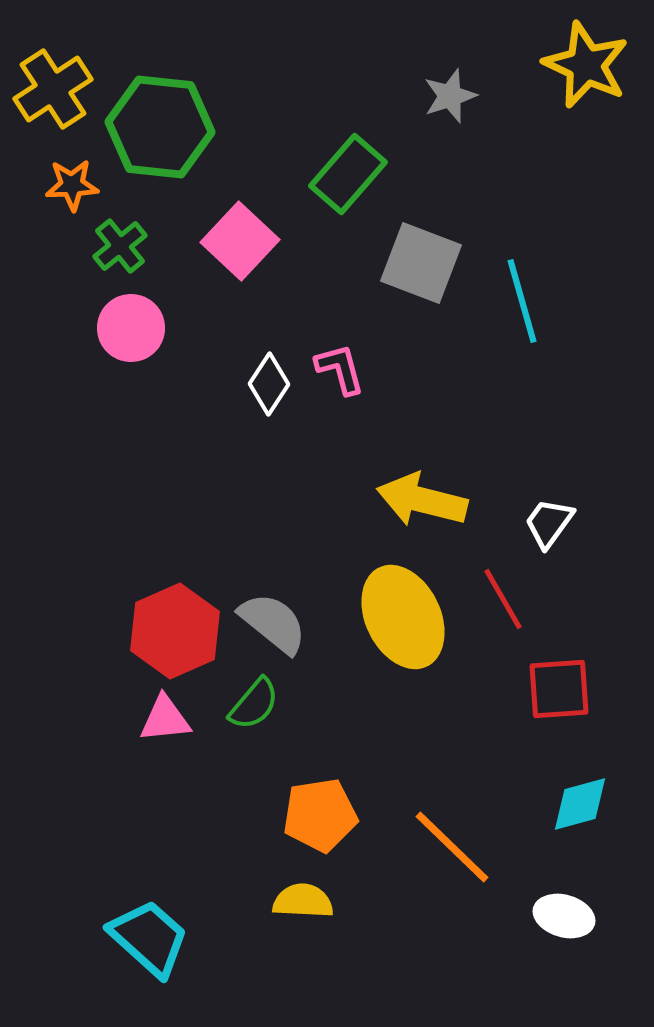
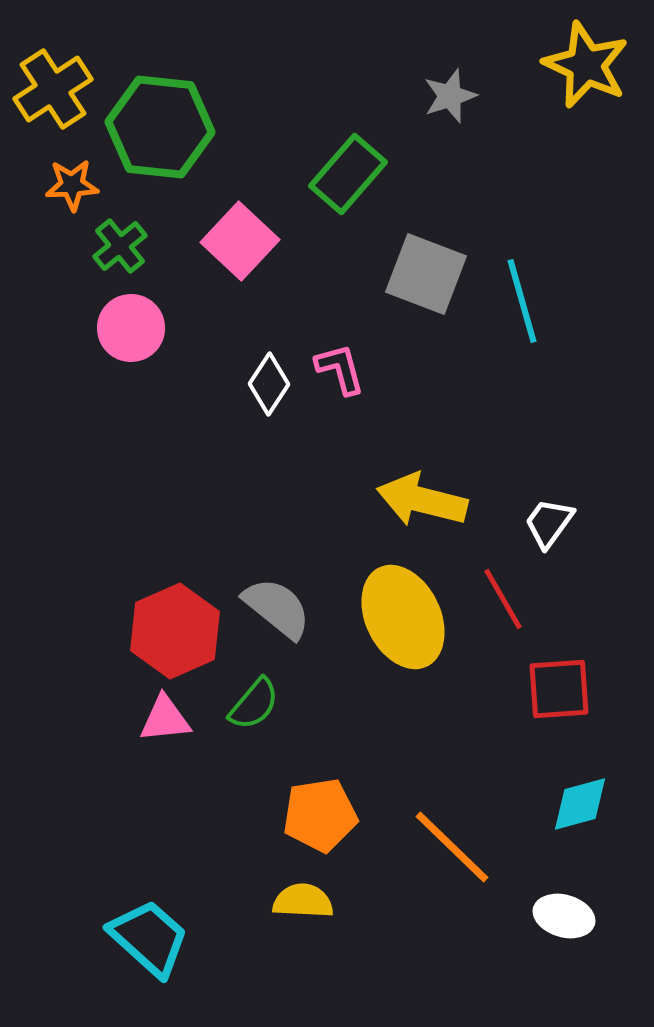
gray square: moved 5 px right, 11 px down
gray semicircle: moved 4 px right, 15 px up
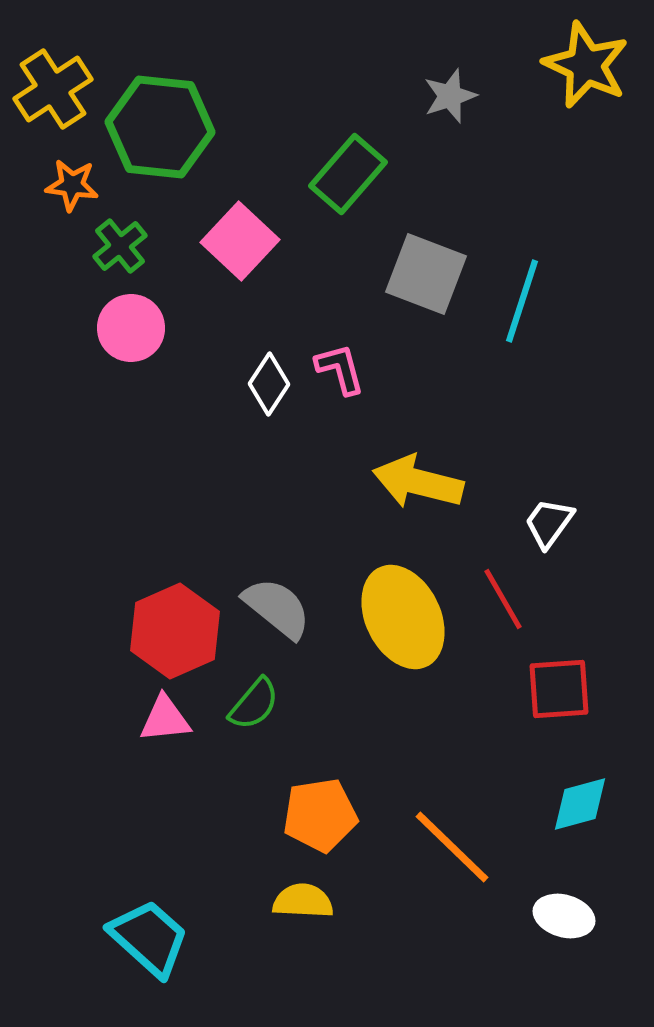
orange star: rotated 10 degrees clockwise
cyan line: rotated 34 degrees clockwise
yellow arrow: moved 4 px left, 18 px up
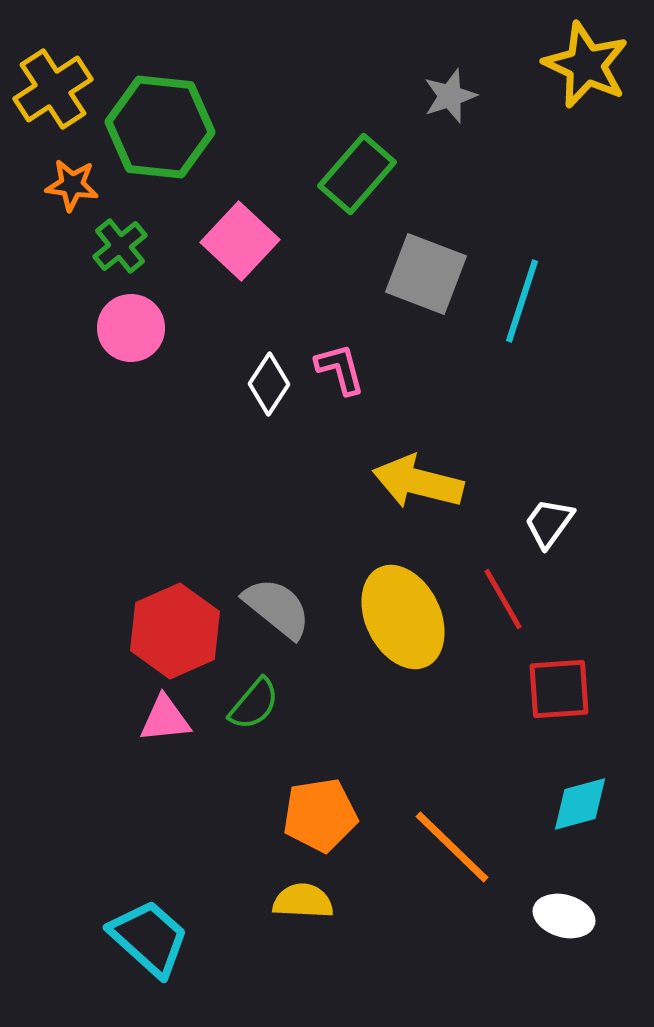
green rectangle: moved 9 px right
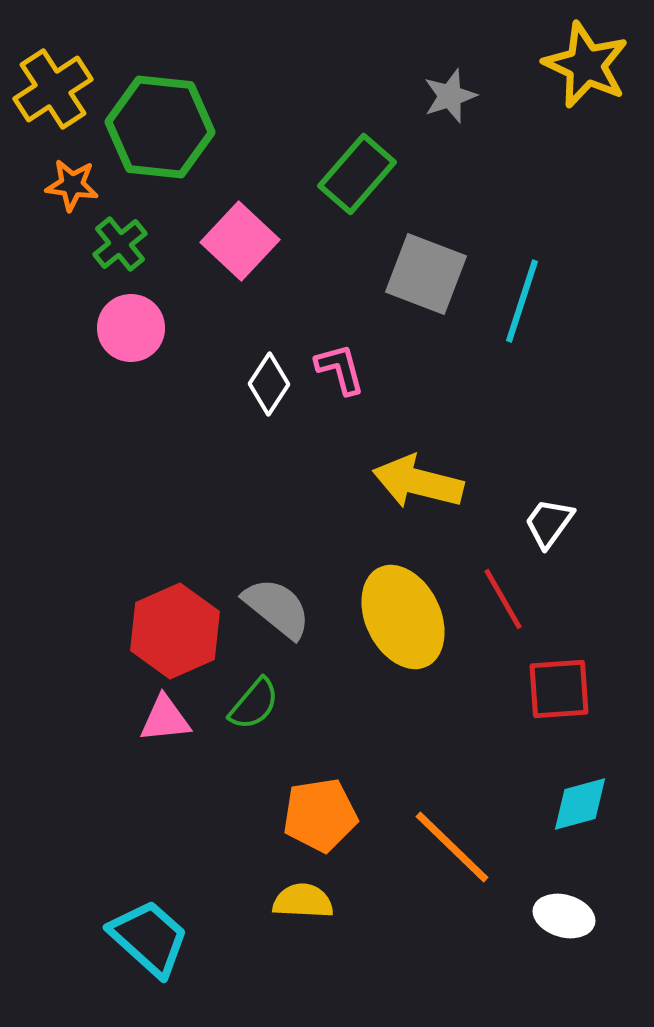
green cross: moved 2 px up
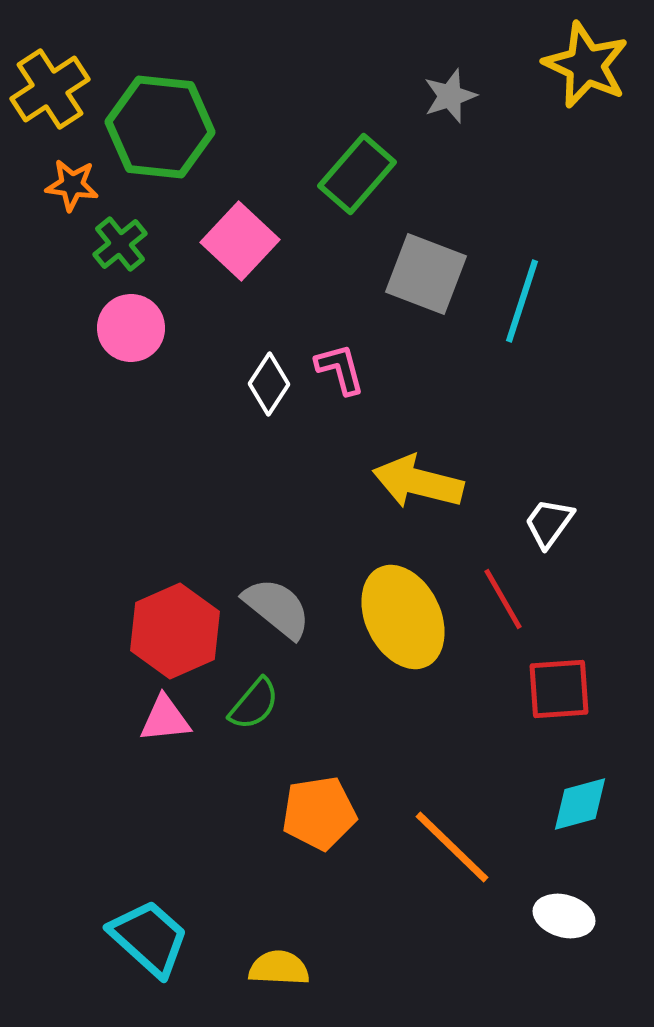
yellow cross: moved 3 px left
orange pentagon: moved 1 px left, 2 px up
yellow semicircle: moved 24 px left, 67 px down
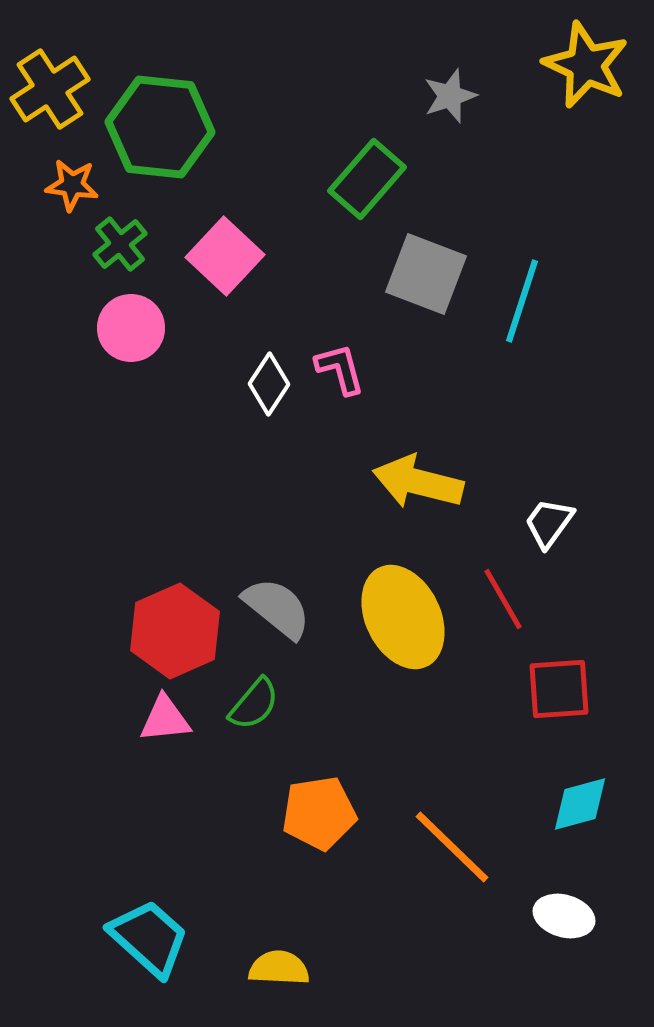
green rectangle: moved 10 px right, 5 px down
pink square: moved 15 px left, 15 px down
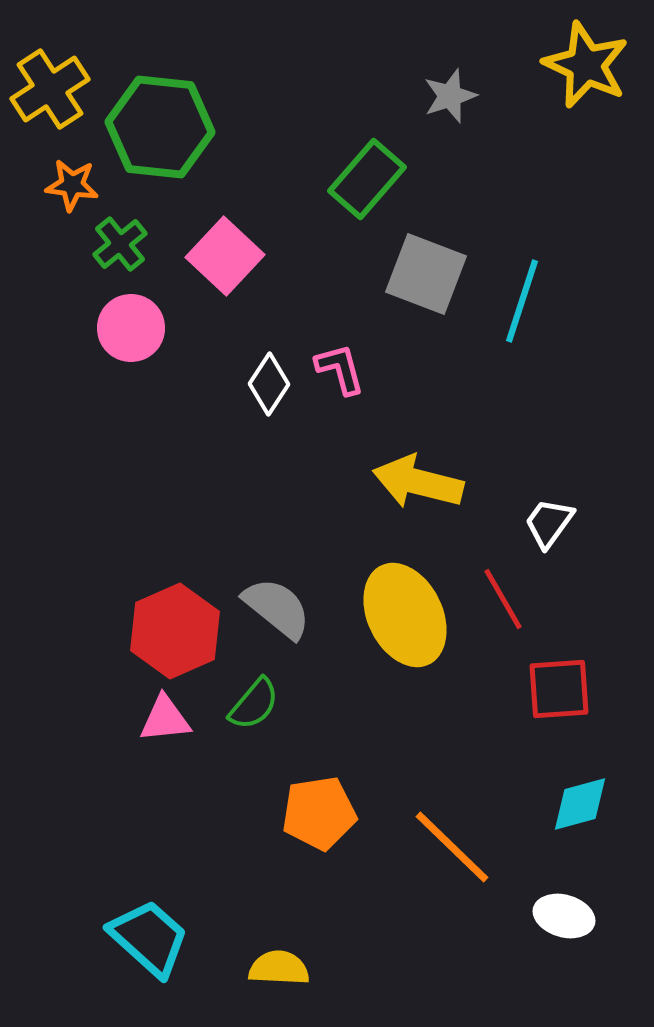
yellow ellipse: moved 2 px right, 2 px up
